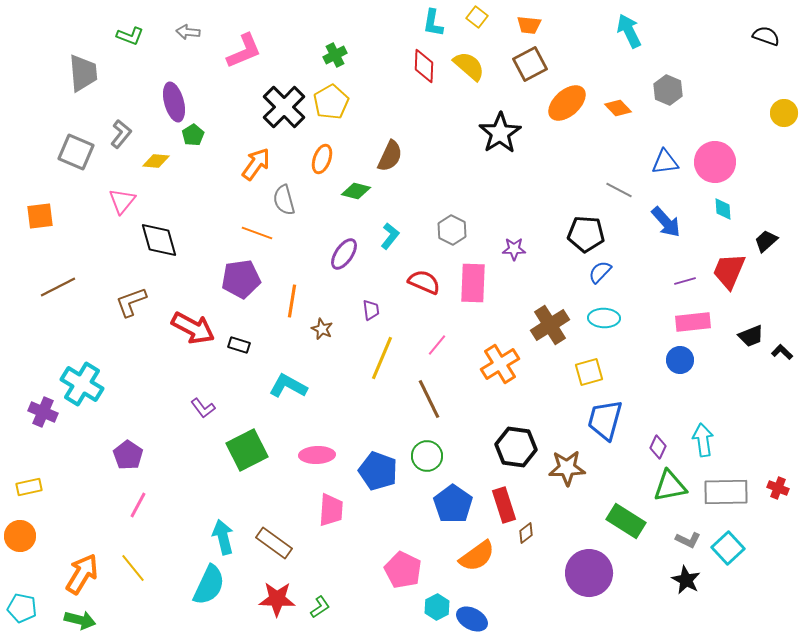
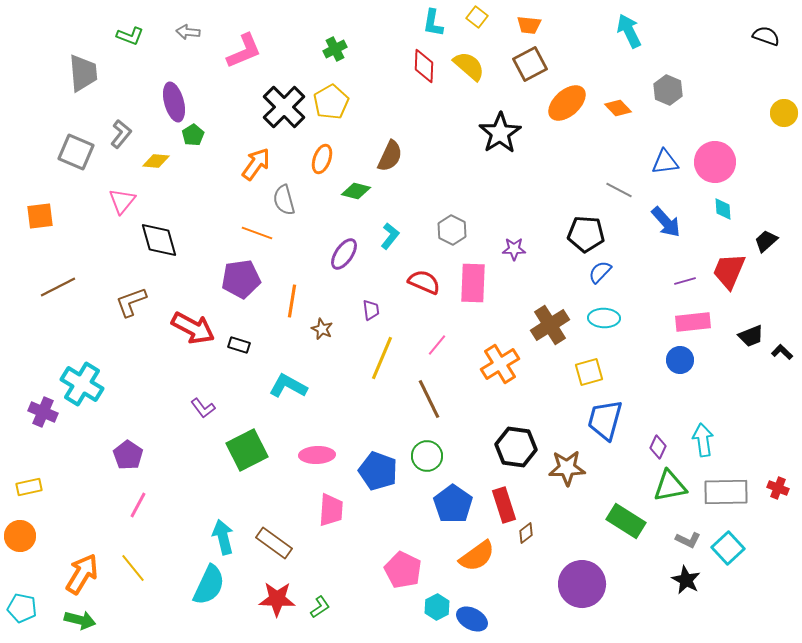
green cross at (335, 55): moved 6 px up
purple circle at (589, 573): moved 7 px left, 11 px down
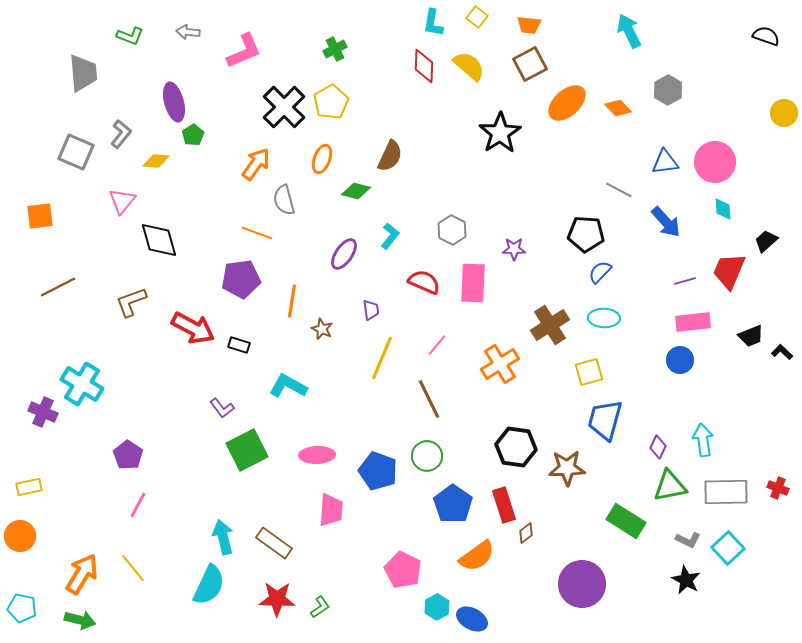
gray hexagon at (668, 90): rotated 8 degrees clockwise
purple L-shape at (203, 408): moved 19 px right
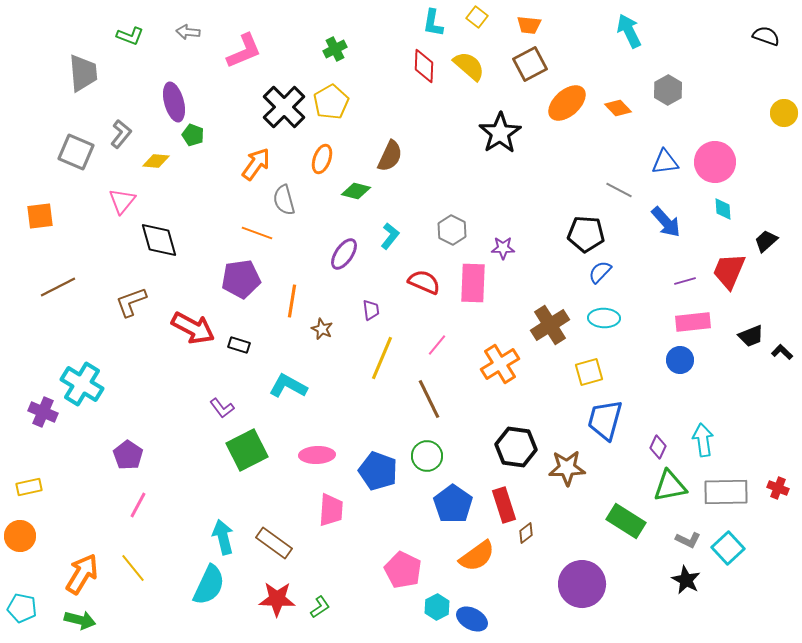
green pentagon at (193, 135): rotated 20 degrees counterclockwise
purple star at (514, 249): moved 11 px left, 1 px up
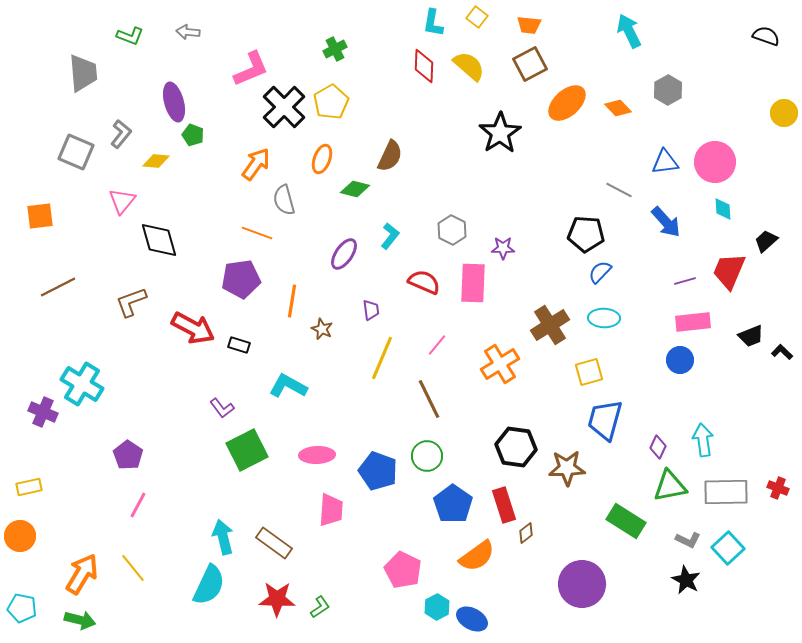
pink L-shape at (244, 51): moved 7 px right, 18 px down
green diamond at (356, 191): moved 1 px left, 2 px up
